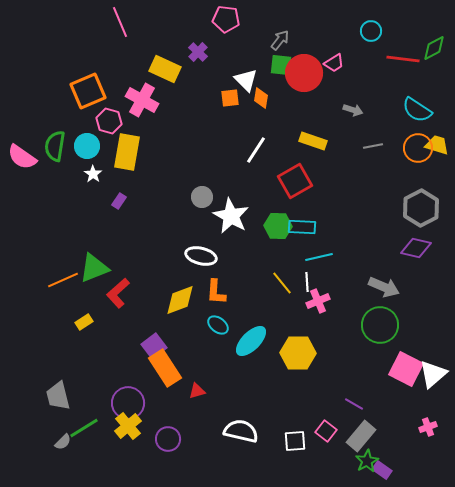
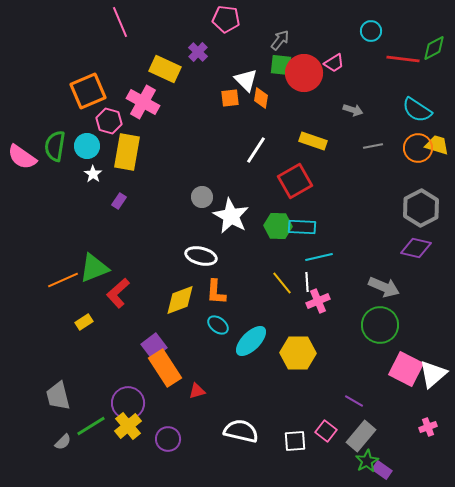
pink cross at (142, 100): moved 1 px right, 2 px down
purple line at (354, 404): moved 3 px up
green line at (84, 428): moved 7 px right, 2 px up
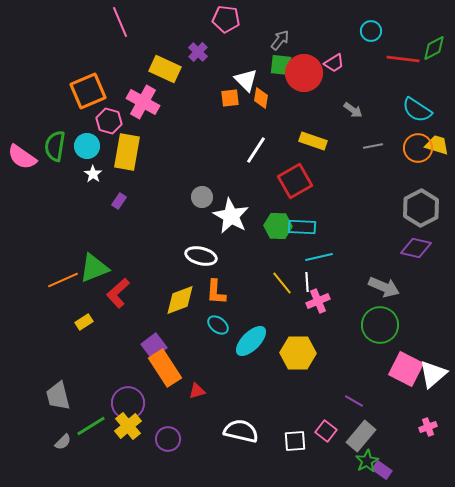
gray arrow at (353, 110): rotated 18 degrees clockwise
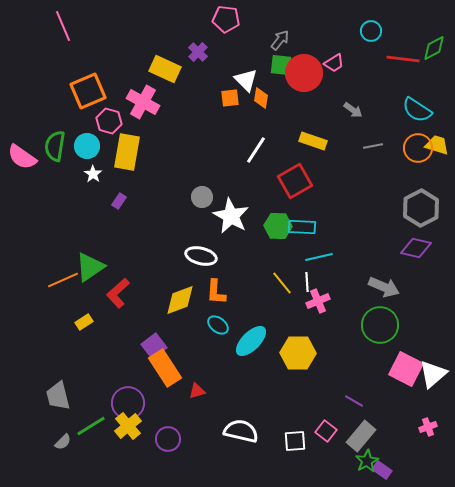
pink line at (120, 22): moved 57 px left, 4 px down
green triangle at (94, 268): moved 4 px left, 1 px up; rotated 12 degrees counterclockwise
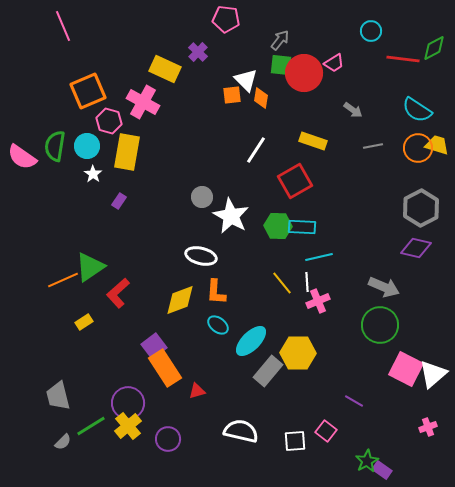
orange square at (230, 98): moved 2 px right, 3 px up
gray rectangle at (361, 436): moved 93 px left, 65 px up
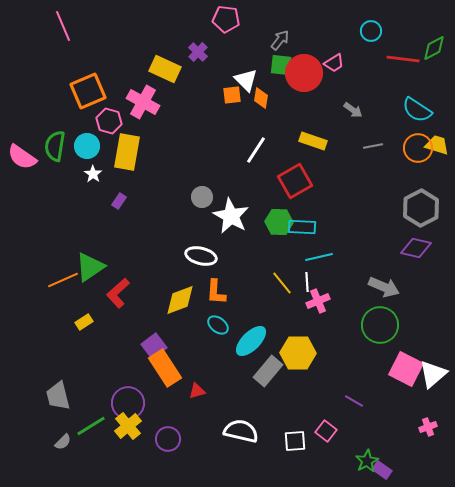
green hexagon at (278, 226): moved 1 px right, 4 px up
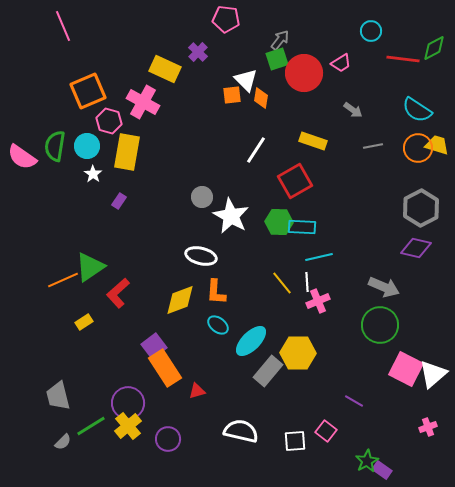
pink trapezoid at (334, 63): moved 7 px right
green square at (281, 65): moved 4 px left, 6 px up; rotated 25 degrees counterclockwise
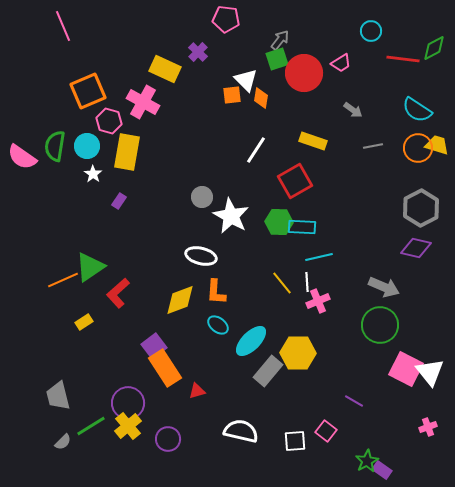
white triangle at (433, 374): moved 3 px left, 2 px up; rotated 28 degrees counterclockwise
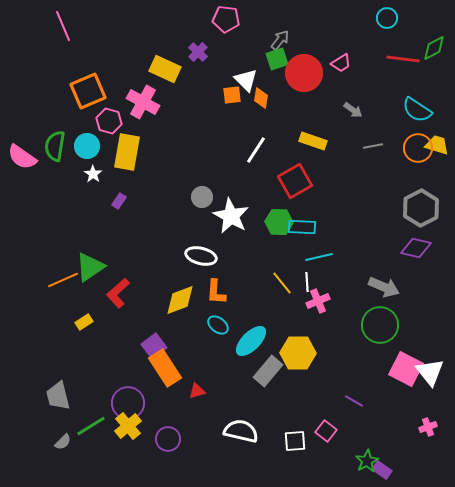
cyan circle at (371, 31): moved 16 px right, 13 px up
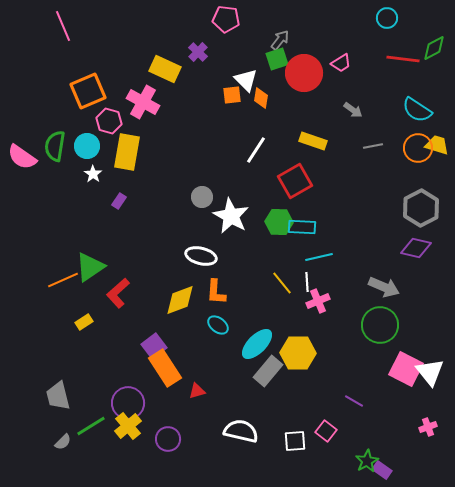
cyan ellipse at (251, 341): moved 6 px right, 3 px down
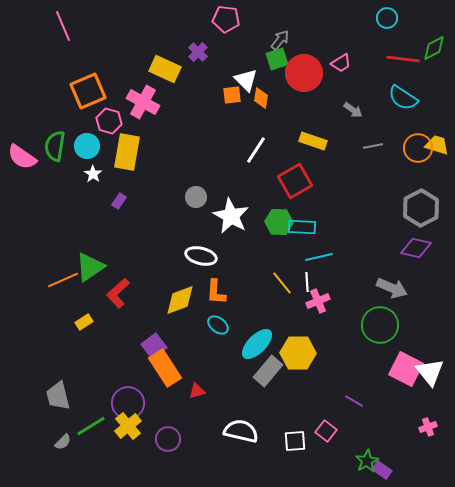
cyan semicircle at (417, 110): moved 14 px left, 12 px up
gray circle at (202, 197): moved 6 px left
gray arrow at (384, 287): moved 8 px right, 1 px down
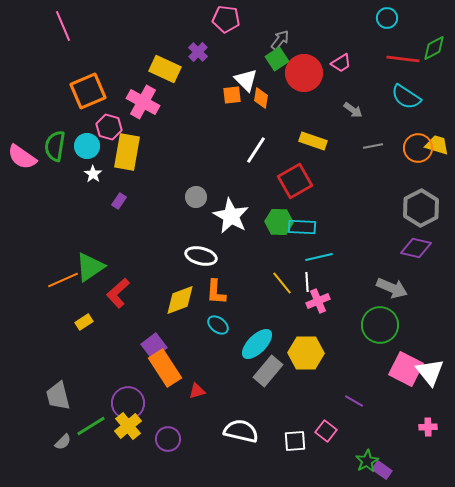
green square at (277, 59): rotated 15 degrees counterclockwise
cyan semicircle at (403, 98): moved 3 px right, 1 px up
pink hexagon at (109, 121): moved 6 px down
yellow hexagon at (298, 353): moved 8 px right
pink cross at (428, 427): rotated 18 degrees clockwise
